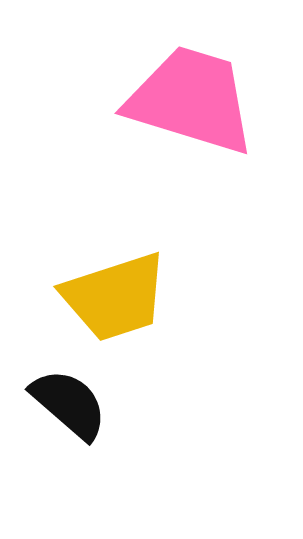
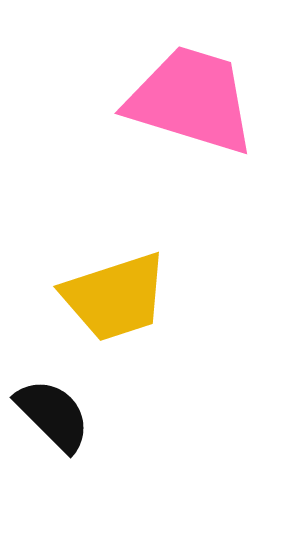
black semicircle: moved 16 px left, 11 px down; rotated 4 degrees clockwise
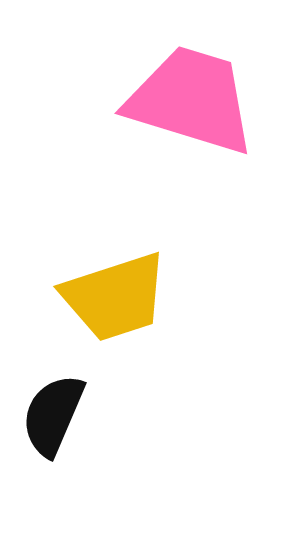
black semicircle: rotated 112 degrees counterclockwise
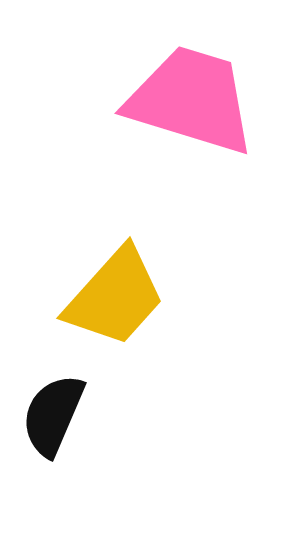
yellow trapezoid: rotated 30 degrees counterclockwise
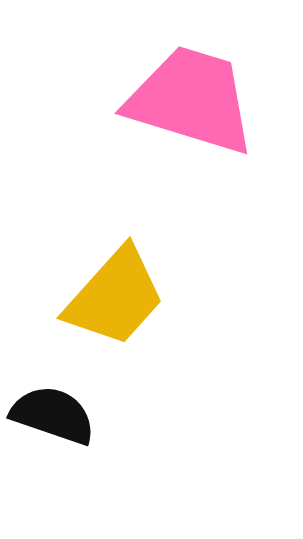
black semicircle: rotated 86 degrees clockwise
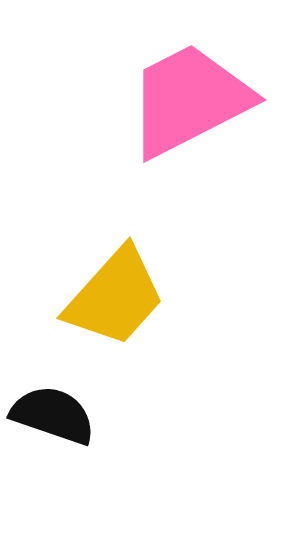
pink trapezoid: moved 2 px left; rotated 44 degrees counterclockwise
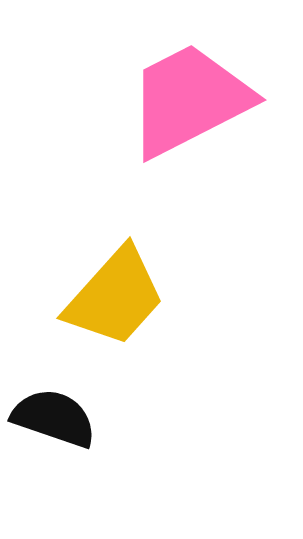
black semicircle: moved 1 px right, 3 px down
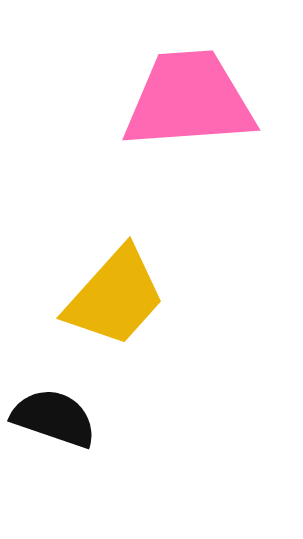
pink trapezoid: rotated 23 degrees clockwise
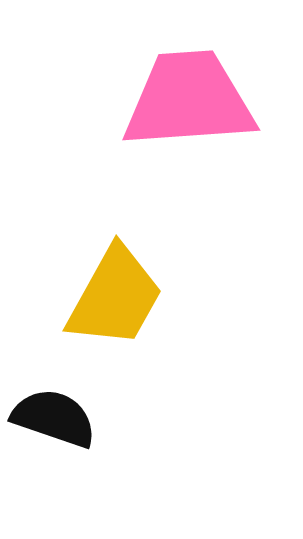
yellow trapezoid: rotated 13 degrees counterclockwise
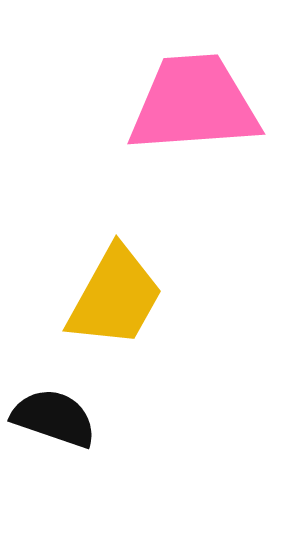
pink trapezoid: moved 5 px right, 4 px down
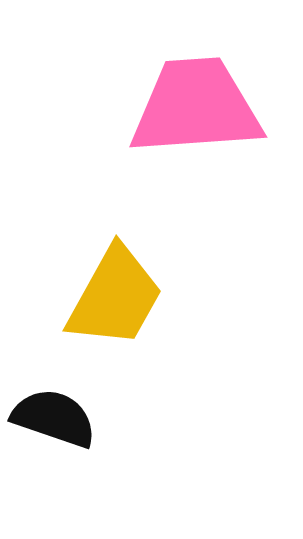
pink trapezoid: moved 2 px right, 3 px down
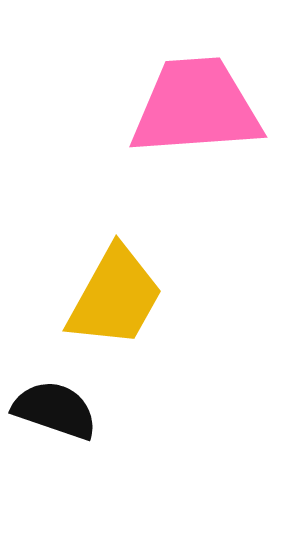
black semicircle: moved 1 px right, 8 px up
